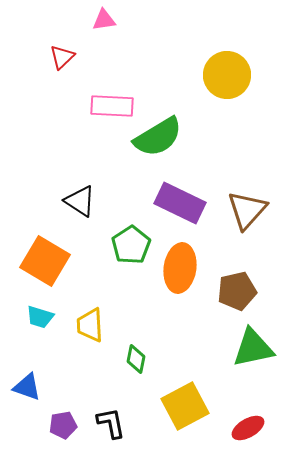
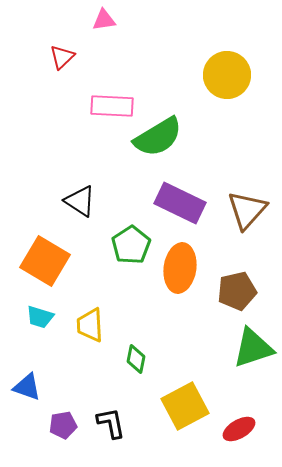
green triangle: rotated 6 degrees counterclockwise
red ellipse: moved 9 px left, 1 px down
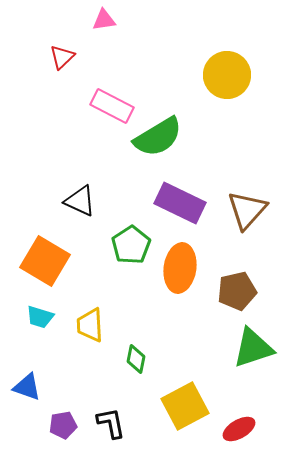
pink rectangle: rotated 24 degrees clockwise
black triangle: rotated 8 degrees counterclockwise
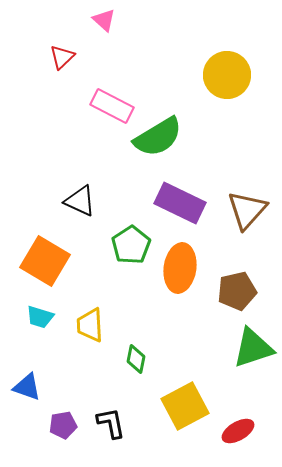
pink triangle: rotated 50 degrees clockwise
red ellipse: moved 1 px left, 2 px down
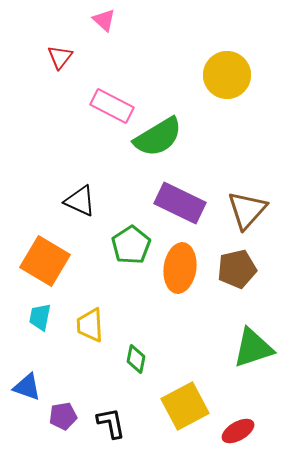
red triangle: moved 2 px left; rotated 8 degrees counterclockwise
brown pentagon: moved 22 px up
cyan trapezoid: rotated 84 degrees clockwise
purple pentagon: moved 9 px up
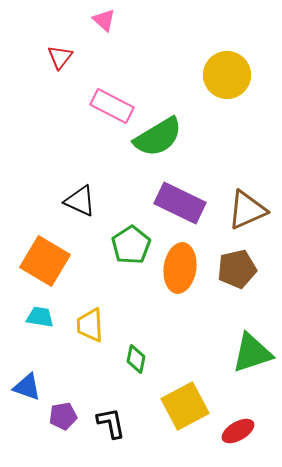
brown triangle: rotated 24 degrees clockwise
cyan trapezoid: rotated 88 degrees clockwise
green triangle: moved 1 px left, 5 px down
